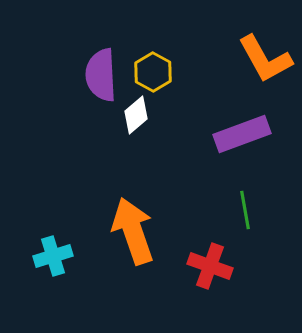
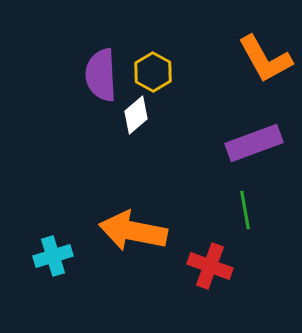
purple rectangle: moved 12 px right, 9 px down
orange arrow: rotated 60 degrees counterclockwise
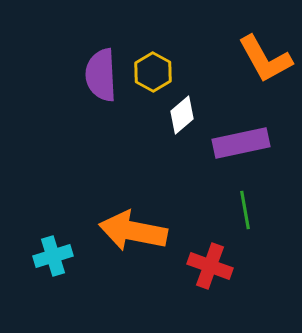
white diamond: moved 46 px right
purple rectangle: moved 13 px left; rotated 8 degrees clockwise
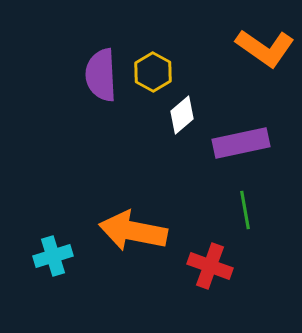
orange L-shape: moved 11 px up; rotated 26 degrees counterclockwise
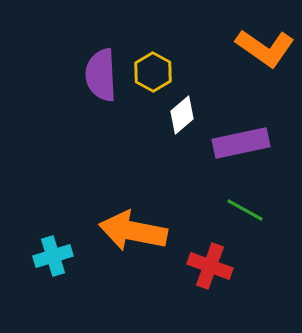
green line: rotated 51 degrees counterclockwise
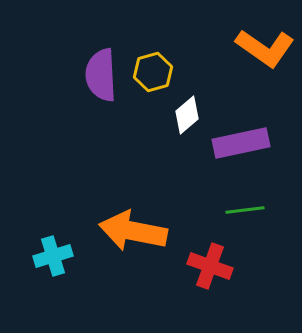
yellow hexagon: rotated 15 degrees clockwise
white diamond: moved 5 px right
green line: rotated 36 degrees counterclockwise
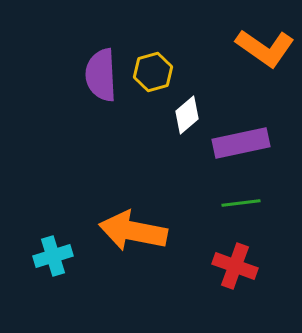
green line: moved 4 px left, 7 px up
red cross: moved 25 px right
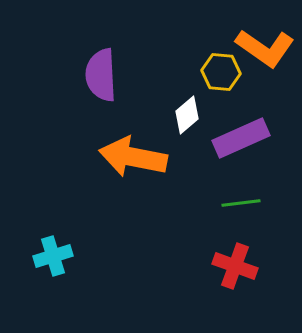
yellow hexagon: moved 68 px right; rotated 21 degrees clockwise
purple rectangle: moved 5 px up; rotated 12 degrees counterclockwise
orange arrow: moved 74 px up
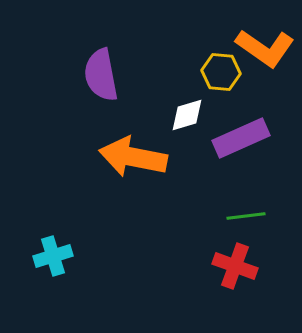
purple semicircle: rotated 8 degrees counterclockwise
white diamond: rotated 24 degrees clockwise
green line: moved 5 px right, 13 px down
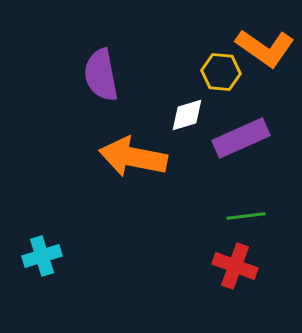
cyan cross: moved 11 px left
